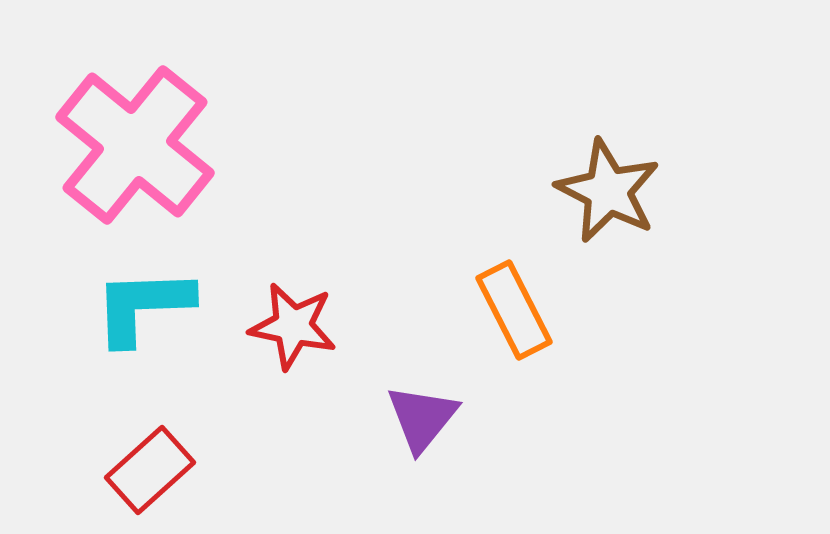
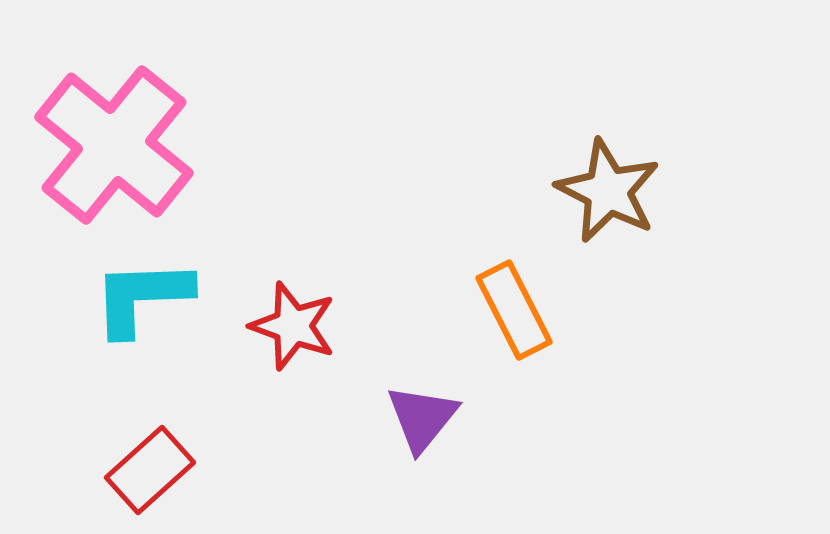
pink cross: moved 21 px left
cyan L-shape: moved 1 px left, 9 px up
red star: rotated 8 degrees clockwise
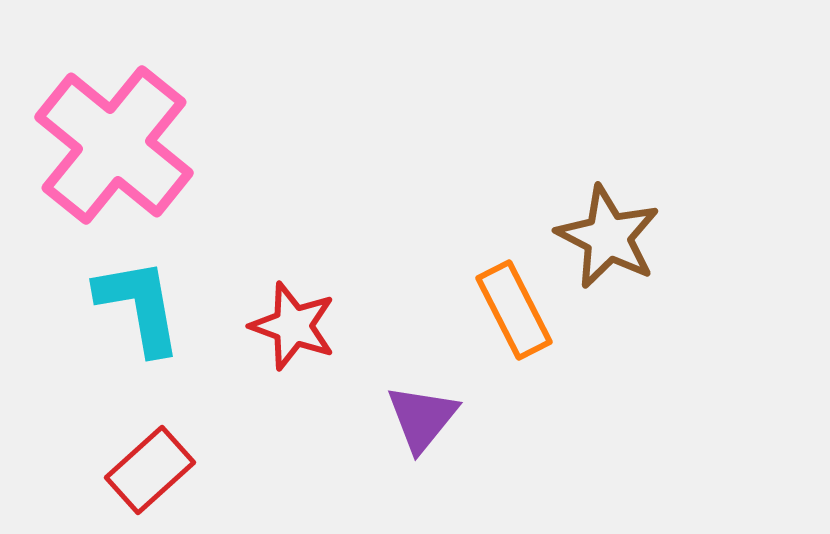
brown star: moved 46 px down
cyan L-shape: moved 3 px left, 9 px down; rotated 82 degrees clockwise
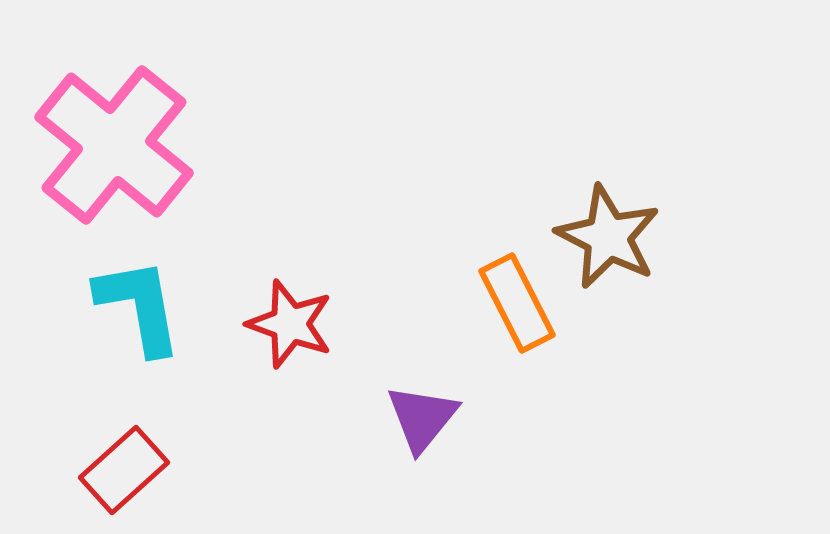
orange rectangle: moved 3 px right, 7 px up
red star: moved 3 px left, 2 px up
red rectangle: moved 26 px left
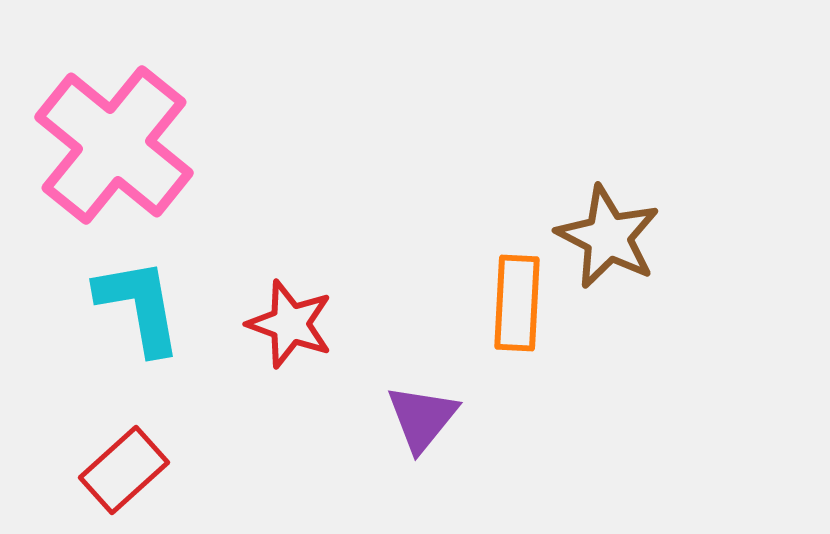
orange rectangle: rotated 30 degrees clockwise
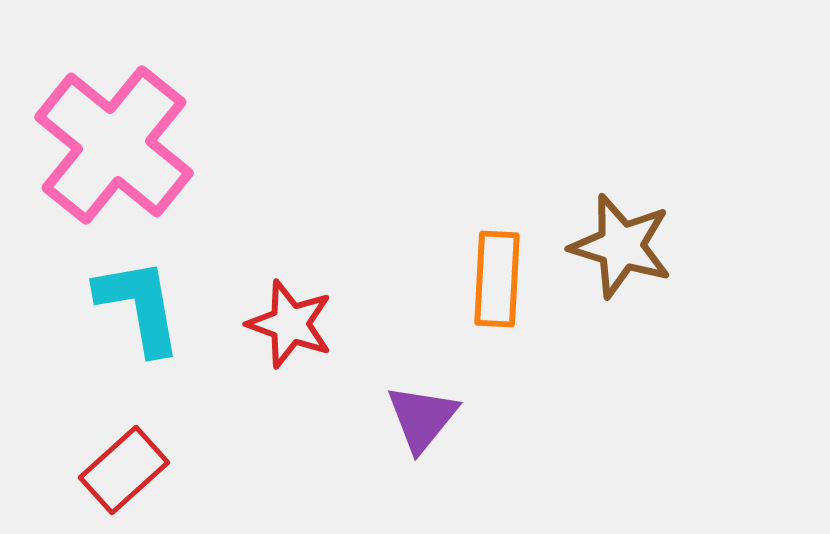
brown star: moved 13 px right, 9 px down; rotated 10 degrees counterclockwise
orange rectangle: moved 20 px left, 24 px up
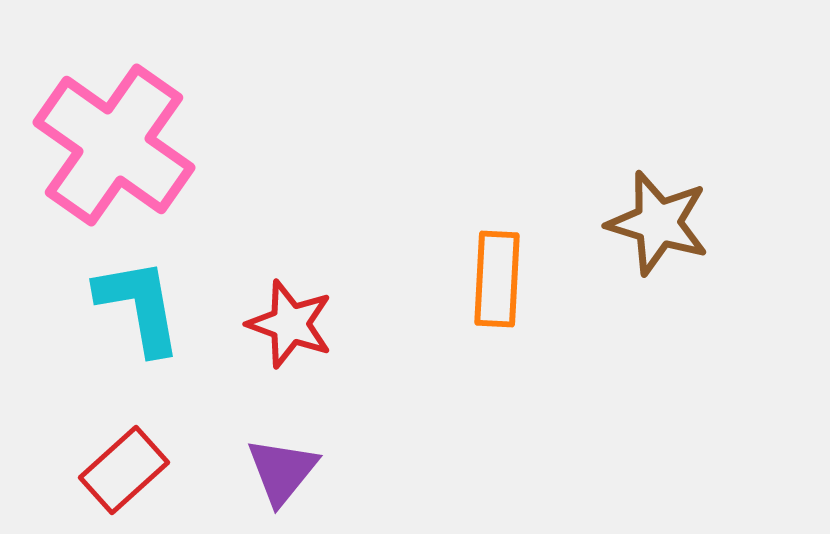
pink cross: rotated 4 degrees counterclockwise
brown star: moved 37 px right, 23 px up
purple triangle: moved 140 px left, 53 px down
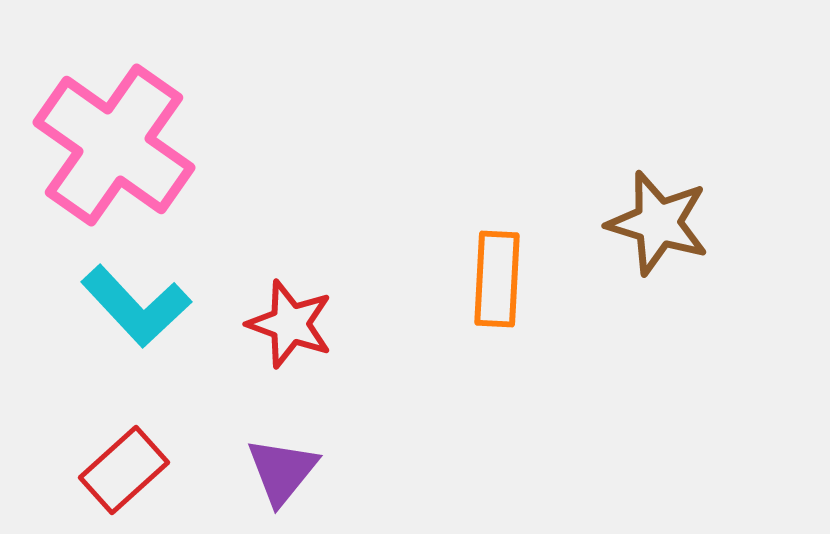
cyan L-shape: moved 3 px left; rotated 147 degrees clockwise
